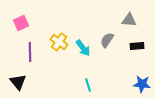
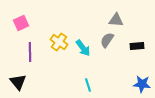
gray triangle: moved 13 px left
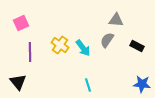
yellow cross: moved 1 px right, 3 px down
black rectangle: rotated 32 degrees clockwise
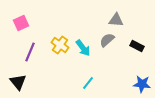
gray semicircle: rotated 14 degrees clockwise
purple line: rotated 24 degrees clockwise
cyan line: moved 2 px up; rotated 56 degrees clockwise
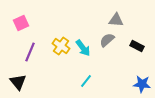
yellow cross: moved 1 px right, 1 px down
cyan line: moved 2 px left, 2 px up
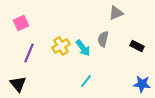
gray triangle: moved 7 px up; rotated 28 degrees counterclockwise
gray semicircle: moved 4 px left, 1 px up; rotated 35 degrees counterclockwise
yellow cross: rotated 24 degrees clockwise
purple line: moved 1 px left, 1 px down
black triangle: moved 2 px down
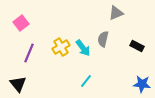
pink square: rotated 14 degrees counterclockwise
yellow cross: moved 1 px down
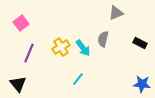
black rectangle: moved 3 px right, 3 px up
cyan line: moved 8 px left, 2 px up
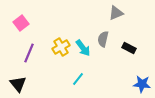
black rectangle: moved 11 px left, 5 px down
